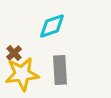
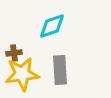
brown cross: rotated 35 degrees clockwise
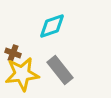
brown cross: moved 1 px left; rotated 28 degrees clockwise
gray rectangle: rotated 36 degrees counterclockwise
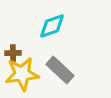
brown cross: rotated 21 degrees counterclockwise
gray rectangle: rotated 8 degrees counterclockwise
